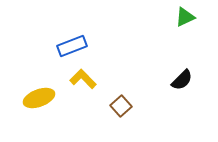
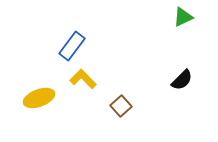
green triangle: moved 2 px left
blue rectangle: rotated 32 degrees counterclockwise
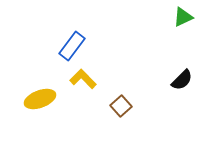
yellow ellipse: moved 1 px right, 1 px down
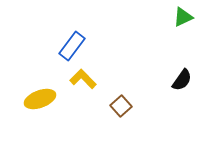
black semicircle: rotated 10 degrees counterclockwise
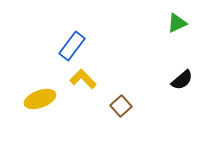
green triangle: moved 6 px left, 6 px down
black semicircle: rotated 15 degrees clockwise
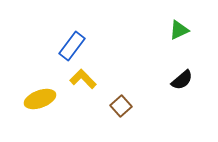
green triangle: moved 2 px right, 7 px down
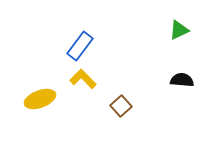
blue rectangle: moved 8 px right
black semicircle: rotated 135 degrees counterclockwise
